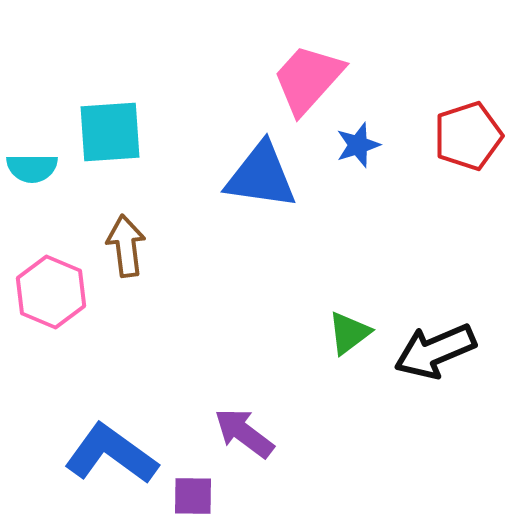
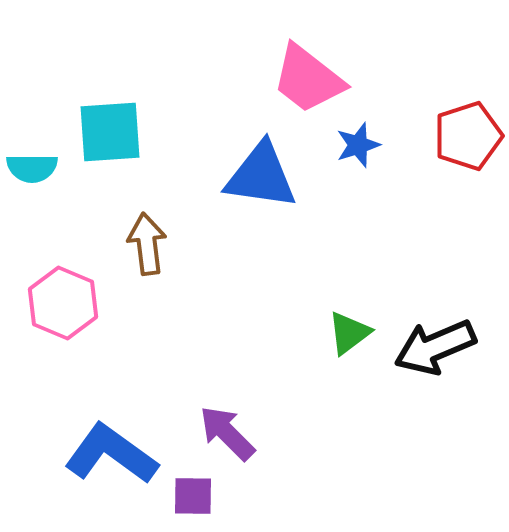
pink trapezoid: rotated 94 degrees counterclockwise
brown arrow: moved 21 px right, 2 px up
pink hexagon: moved 12 px right, 11 px down
black arrow: moved 4 px up
purple arrow: moved 17 px left; rotated 8 degrees clockwise
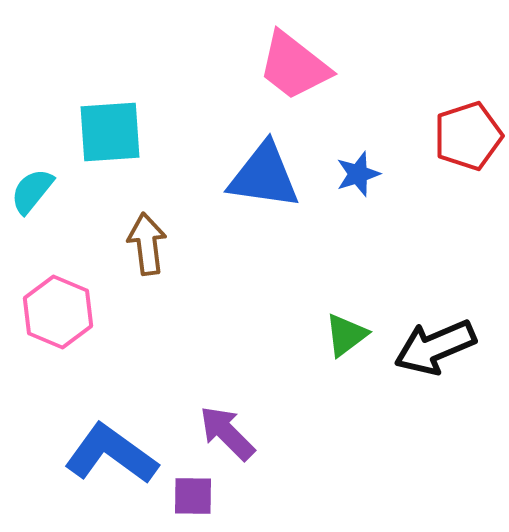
pink trapezoid: moved 14 px left, 13 px up
blue star: moved 29 px down
cyan semicircle: moved 23 px down; rotated 129 degrees clockwise
blue triangle: moved 3 px right
pink hexagon: moved 5 px left, 9 px down
green triangle: moved 3 px left, 2 px down
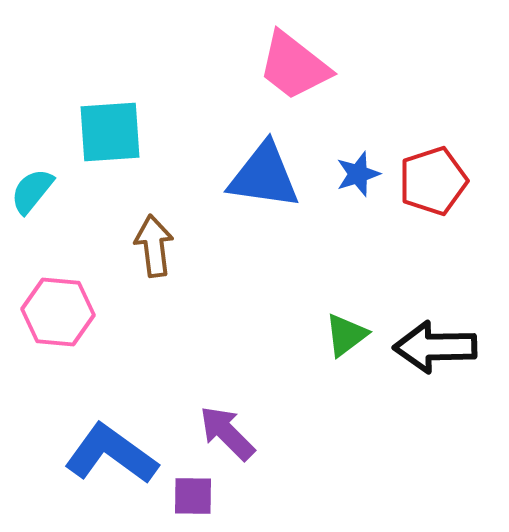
red pentagon: moved 35 px left, 45 px down
brown arrow: moved 7 px right, 2 px down
pink hexagon: rotated 18 degrees counterclockwise
black arrow: rotated 22 degrees clockwise
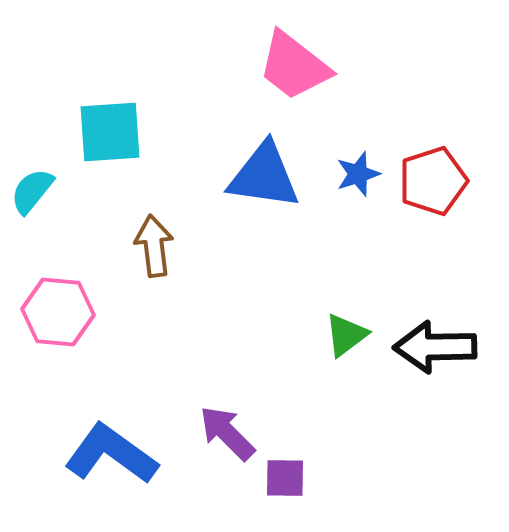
purple square: moved 92 px right, 18 px up
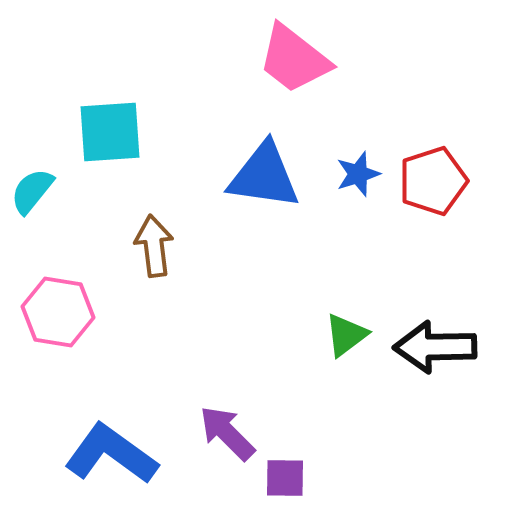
pink trapezoid: moved 7 px up
pink hexagon: rotated 4 degrees clockwise
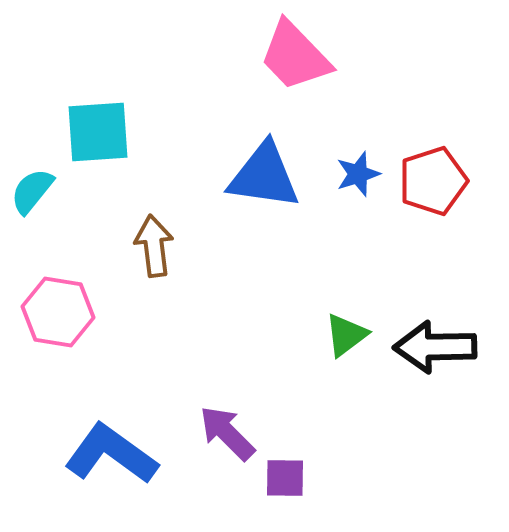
pink trapezoid: moved 1 px right, 3 px up; rotated 8 degrees clockwise
cyan square: moved 12 px left
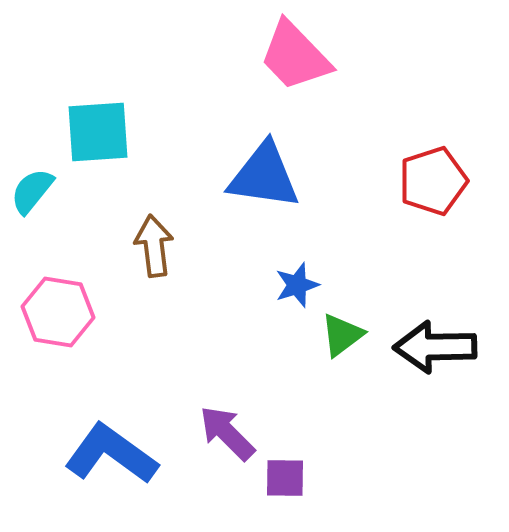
blue star: moved 61 px left, 111 px down
green triangle: moved 4 px left
